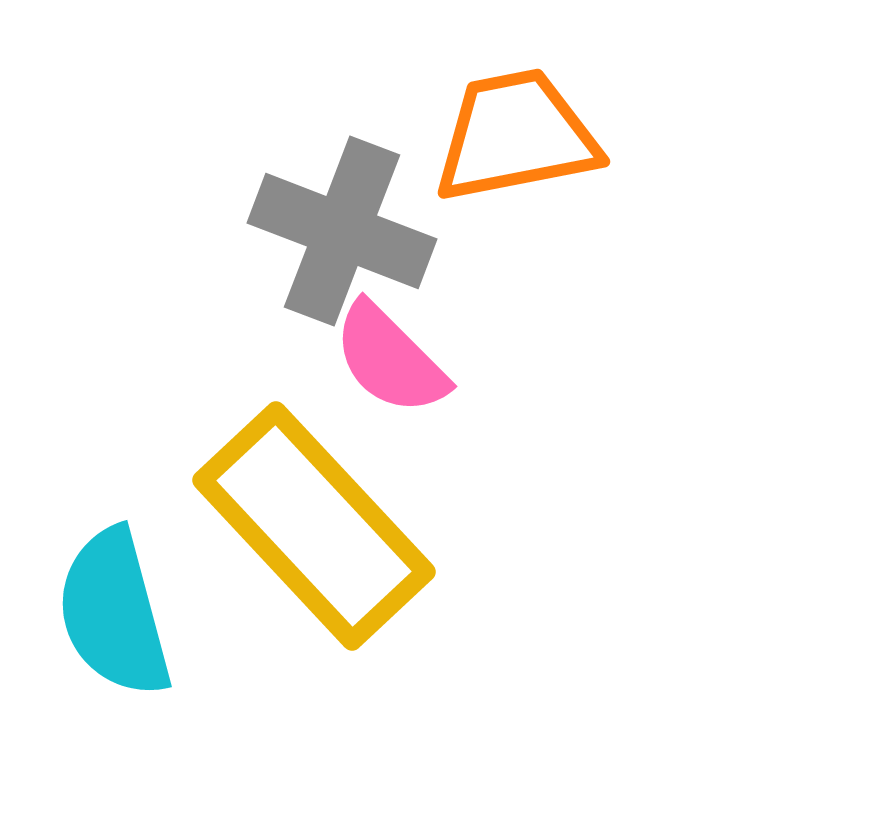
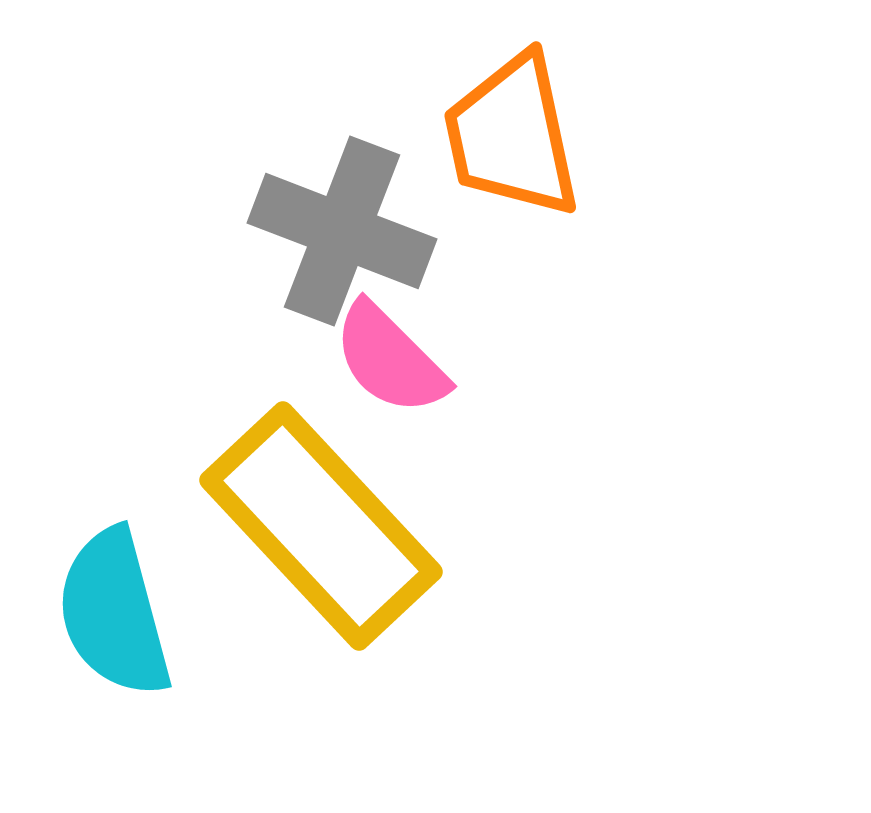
orange trapezoid: moved 4 px left; rotated 91 degrees counterclockwise
yellow rectangle: moved 7 px right
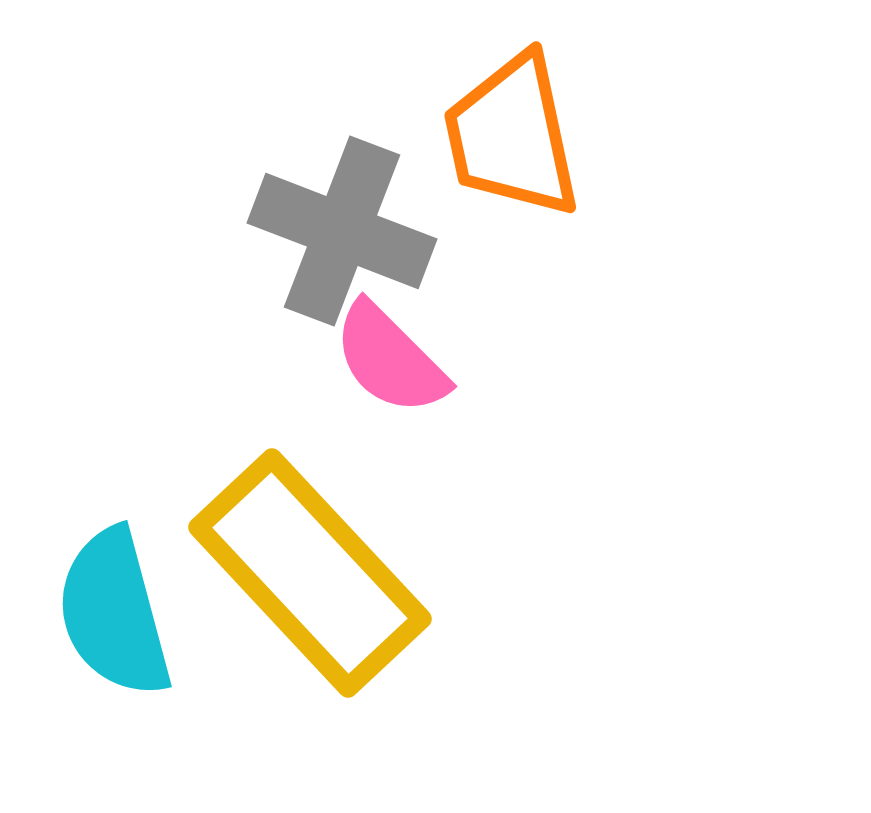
yellow rectangle: moved 11 px left, 47 px down
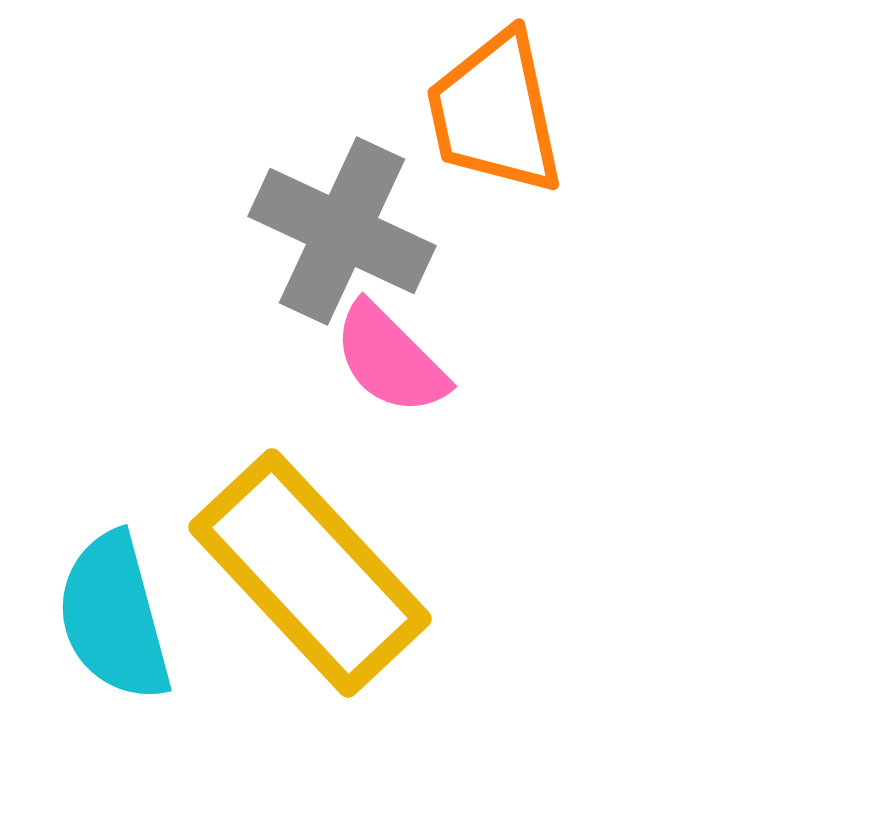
orange trapezoid: moved 17 px left, 23 px up
gray cross: rotated 4 degrees clockwise
cyan semicircle: moved 4 px down
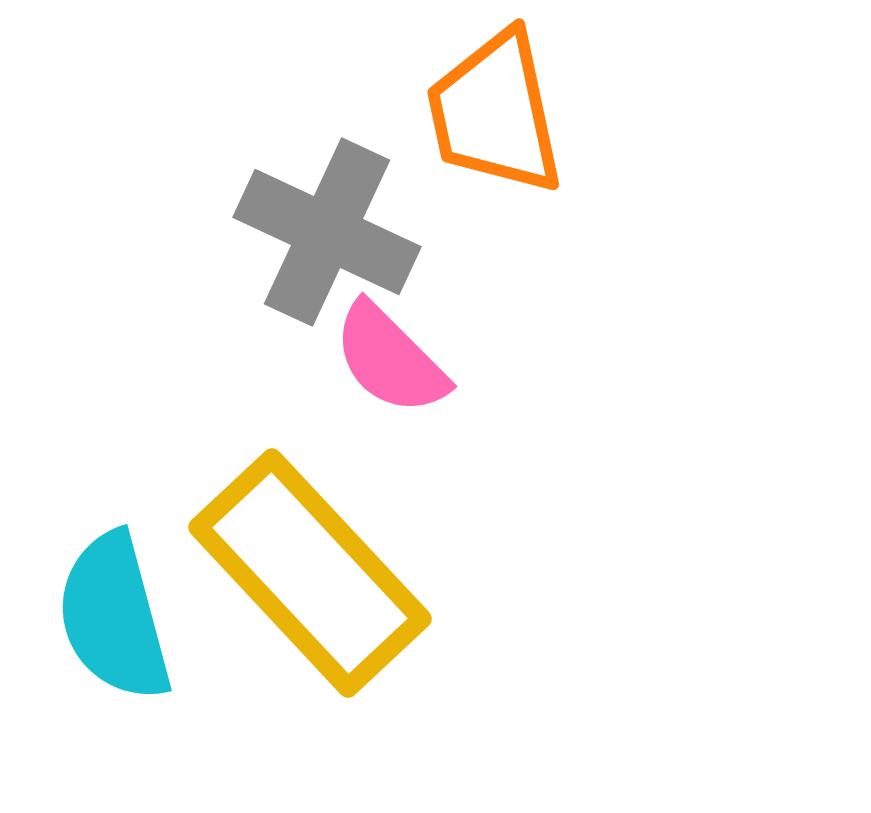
gray cross: moved 15 px left, 1 px down
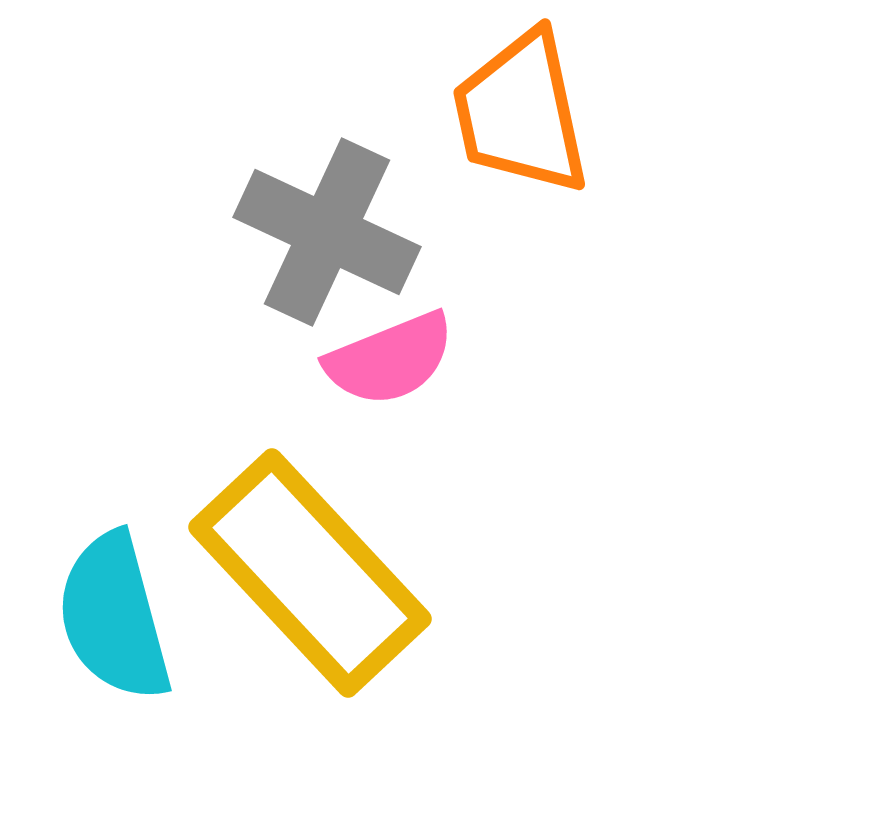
orange trapezoid: moved 26 px right
pink semicircle: rotated 67 degrees counterclockwise
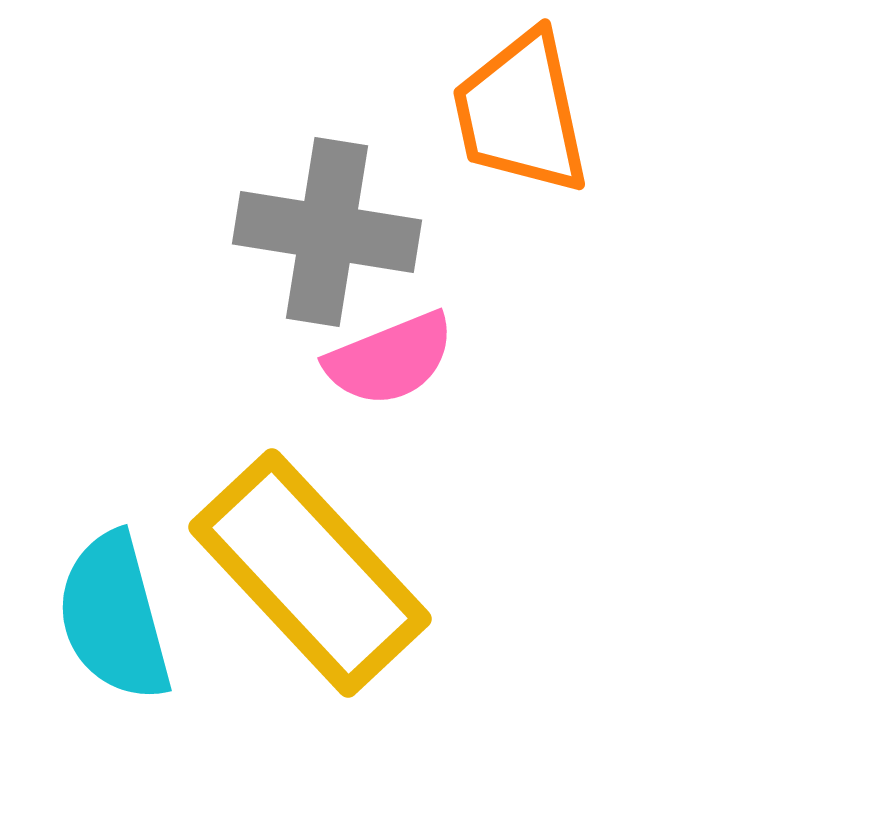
gray cross: rotated 16 degrees counterclockwise
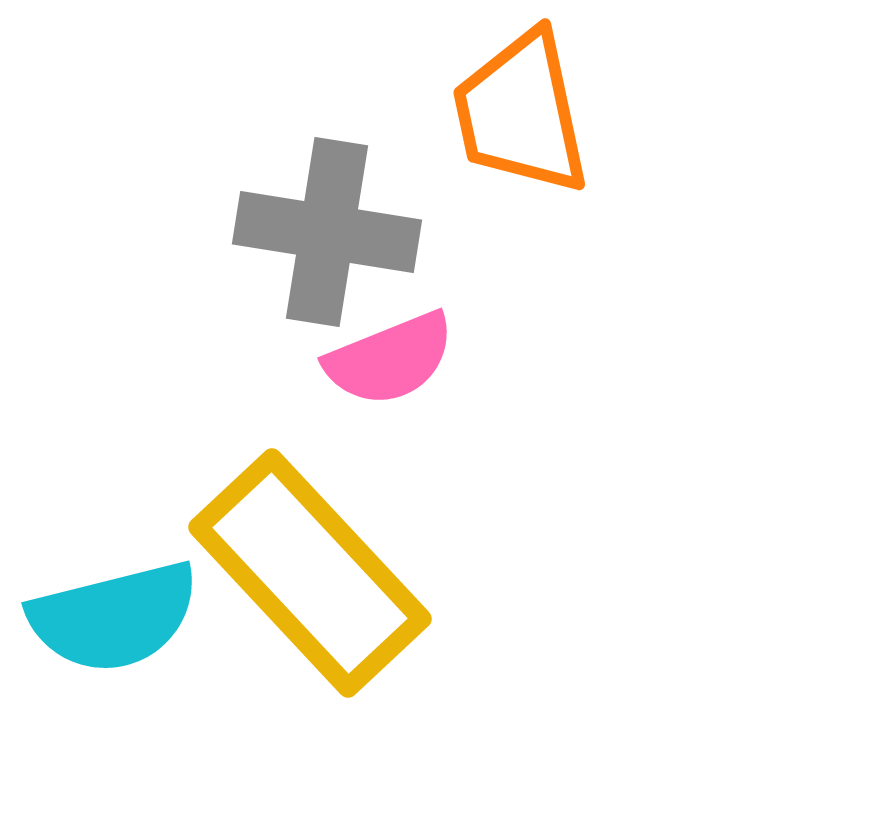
cyan semicircle: rotated 89 degrees counterclockwise
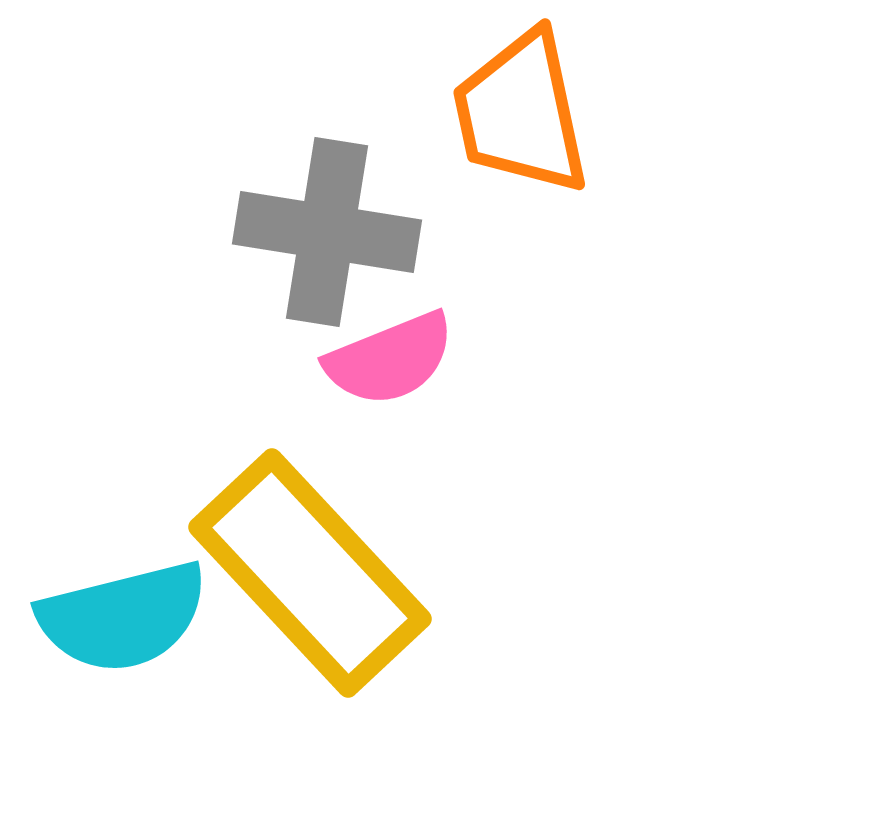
cyan semicircle: moved 9 px right
